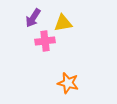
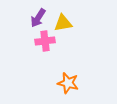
purple arrow: moved 5 px right
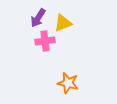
yellow triangle: rotated 12 degrees counterclockwise
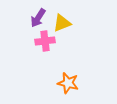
yellow triangle: moved 1 px left
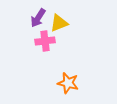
yellow triangle: moved 3 px left
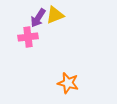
yellow triangle: moved 4 px left, 8 px up
pink cross: moved 17 px left, 4 px up
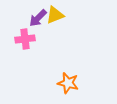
purple arrow: rotated 12 degrees clockwise
pink cross: moved 3 px left, 2 px down
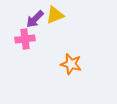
purple arrow: moved 3 px left, 1 px down
orange star: moved 3 px right, 19 px up
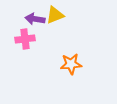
purple arrow: rotated 54 degrees clockwise
orange star: rotated 20 degrees counterclockwise
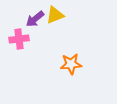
purple arrow: rotated 48 degrees counterclockwise
pink cross: moved 6 px left
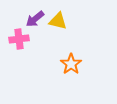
yellow triangle: moved 3 px right, 6 px down; rotated 36 degrees clockwise
orange star: rotated 30 degrees counterclockwise
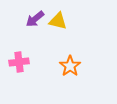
pink cross: moved 23 px down
orange star: moved 1 px left, 2 px down
